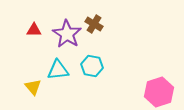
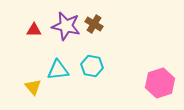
purple star: moved 1 px left, 8 px up; rotated 20 degrees counterclockwise
pink hexagon: moved 1 px right, 9 px up
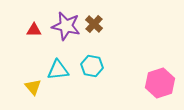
brown cross: rotated 12 degrees clockwise
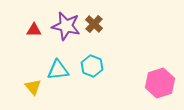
cyan hexagon: rotated 10 degrees clockwise
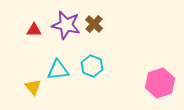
purple star: moved 1 px up
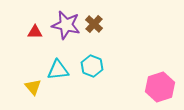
red triangle: moved 1 px right, 2 px down
pink hexagon: moved 4 px down
